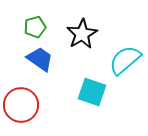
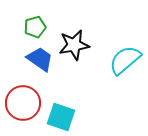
black star: moved 8 px left, 11 px down; rotated 20 degrees clockwise
cyan square: moved 31 px left, 25 px down
red circle: moved 2 px right, 2 px up
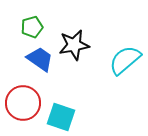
green pentagon: moved 3 px left
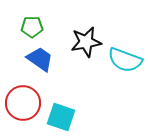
green pentagon: rotated 15 degrees clockwise
black star: moved 12 px right, 3 px up
cyan semicircle: rotated 120 degrees counterclockwise
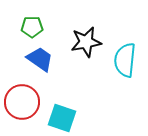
cyan semicircle: rotated 76 degrees clockwise
red circle: moved 1 px left, 1 px up
cyan square: moved 1 px right, 1 px down
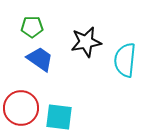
red circle: moved 1 px left, 6 px down
cyan square: moved 3 px left, 1 px up; rotated 12 degrees counterclockwise
